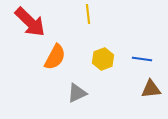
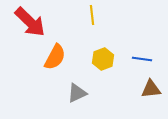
yellow line: moved 4 px right, 1 px down
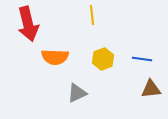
red arrow: moved 2 px left, 2 px down; rotated 32 degrees clockwise
orange semicircle: rotated 64 degrees clockwise
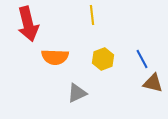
blue line: rotated 54 degrees clockwise
brown triangle: moved 2 px right, 6 px up; rotated 20 degrees clockwise
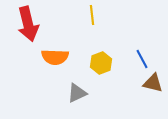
yellow hexagon: moved 2 px left, 4 px down
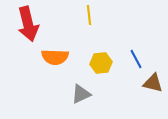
yellow line: moved 3 px left
blue line: moved 6 px left
yellow hexagon: rotated 15 degrees clockwise
gray triangle: moved 4 px right, 1 px down
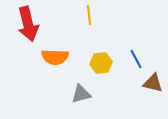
gray triangle: rotated 10 degrees clockwise
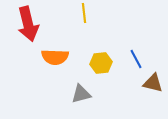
yellow line: moved 5 px left, 2 px up
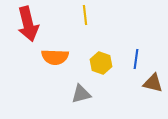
yellow line: moved 1 px right, 2 px down
blue line: rotated 36 degrees clockwise
yellow hexagon: rotated 25 degrees clockwise
